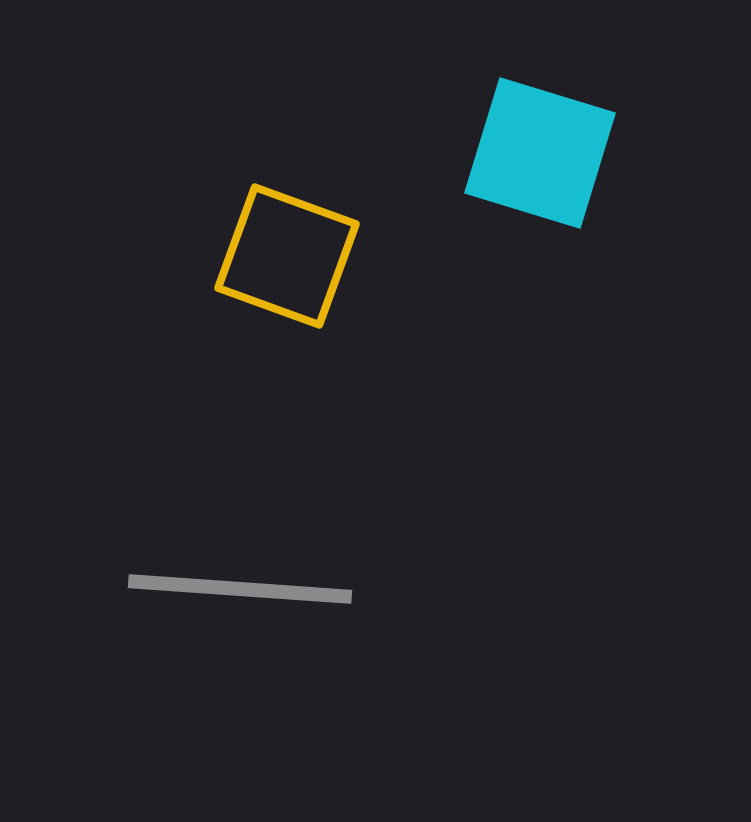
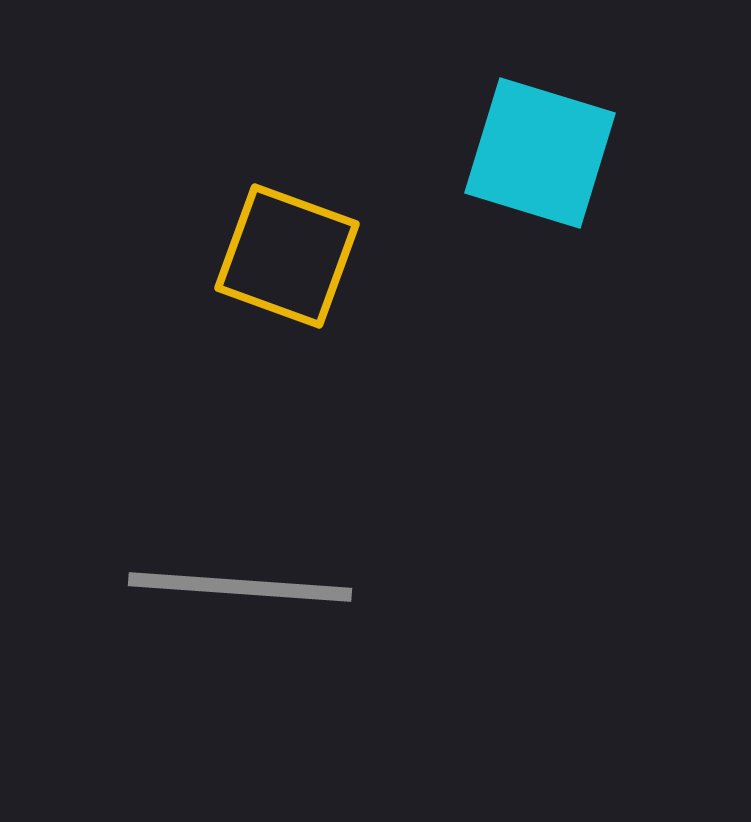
gray line: moved 2 px up
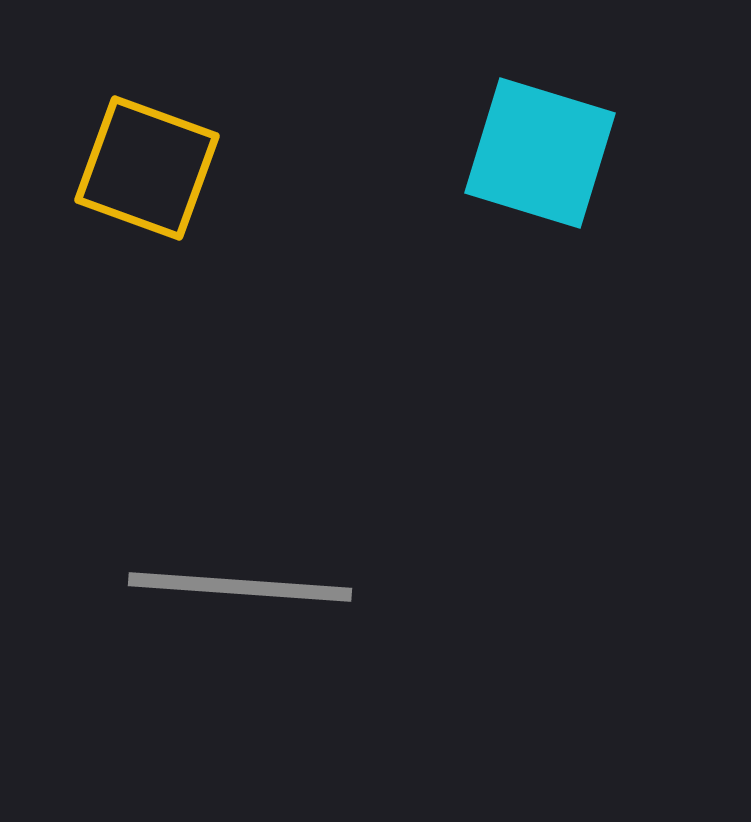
yellow square: moved 140 px left, 88 px up
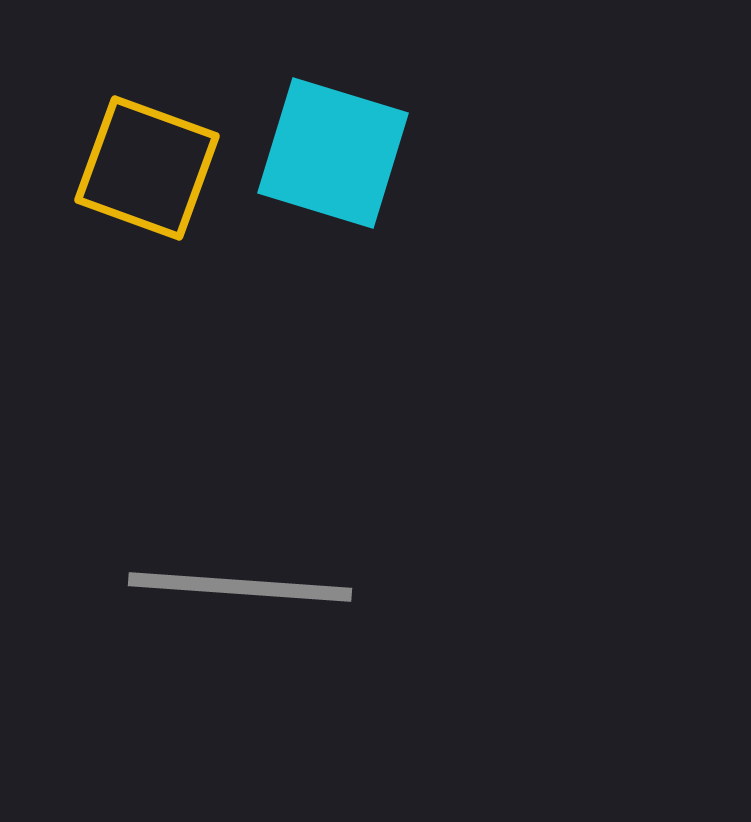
cyan square: moved 207 px left
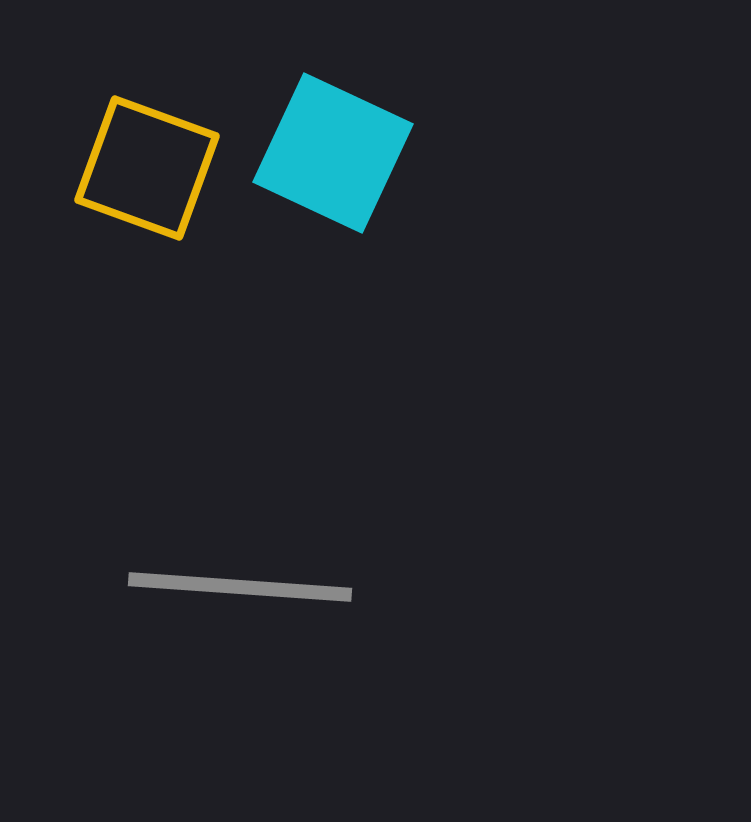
cyan square: rotated 8 degrees clockwise
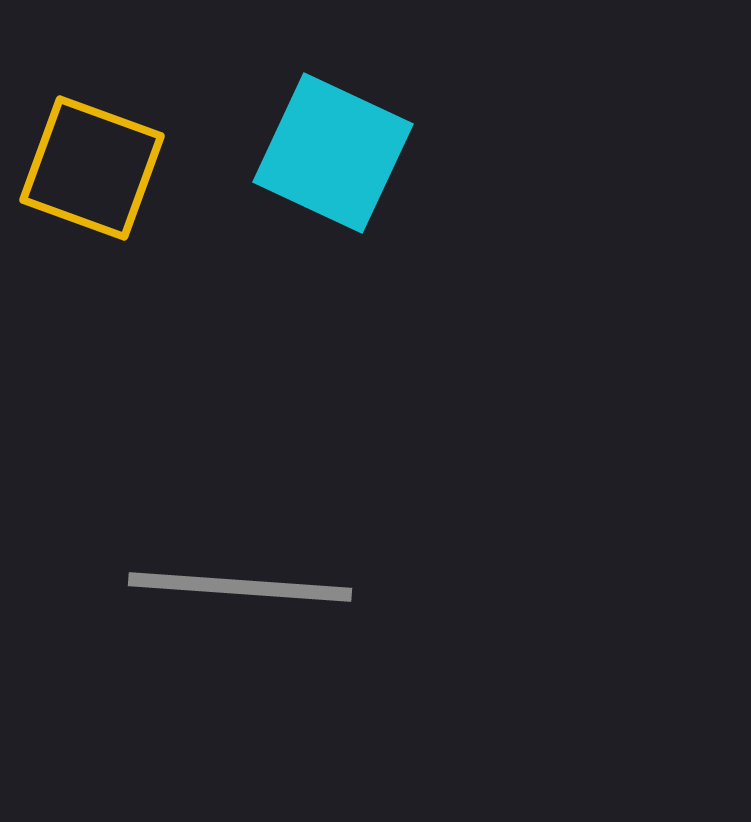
yellow square: moved 55 px left
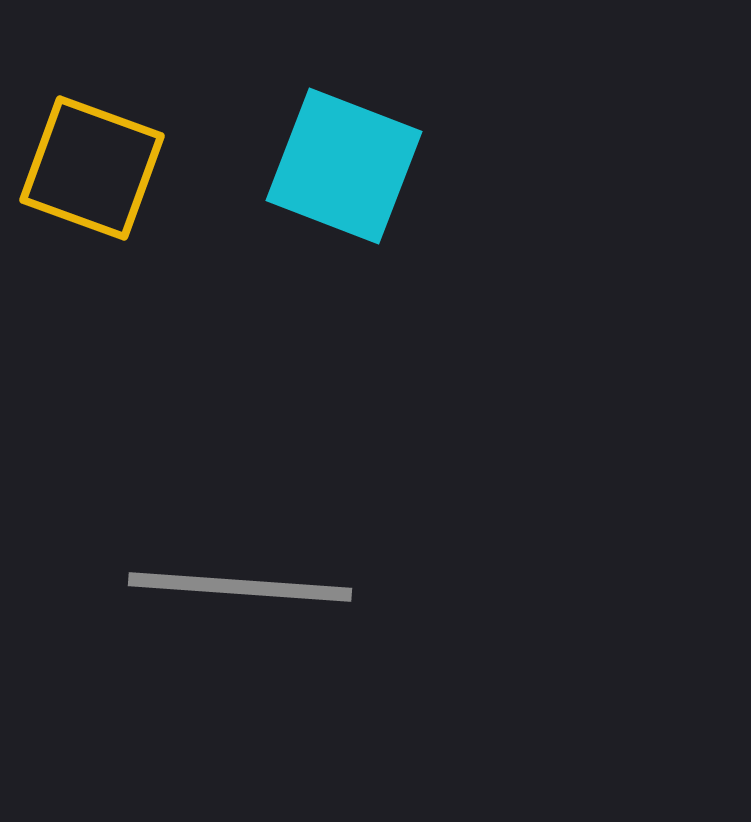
cyan square: moved 11 px right, 13 px down; rotated 4 degrees counterclockwise
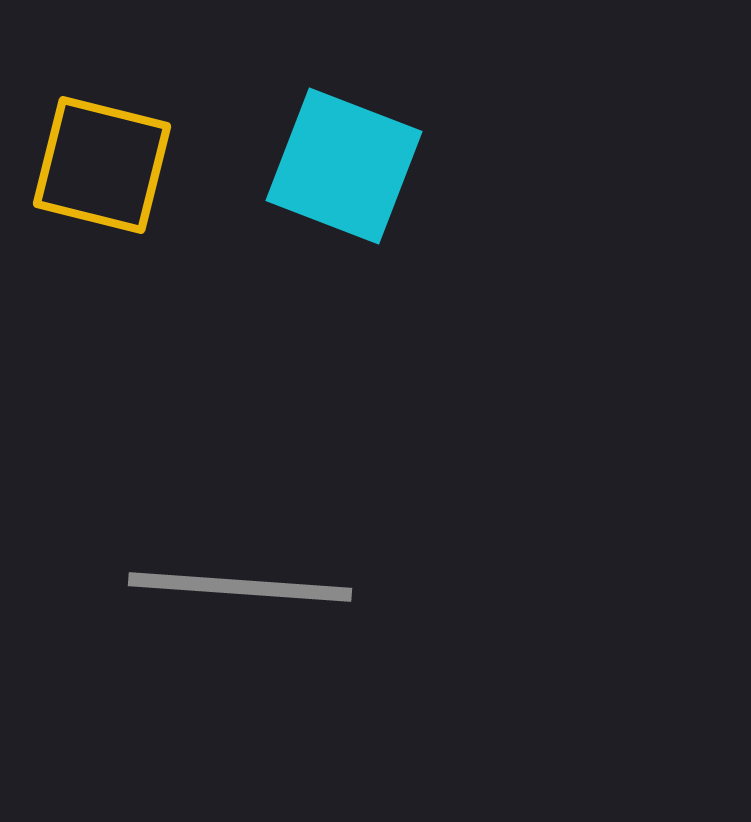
yellow square: moved 10 px right, 3 px up; rotated 6 degrees counterclockwise
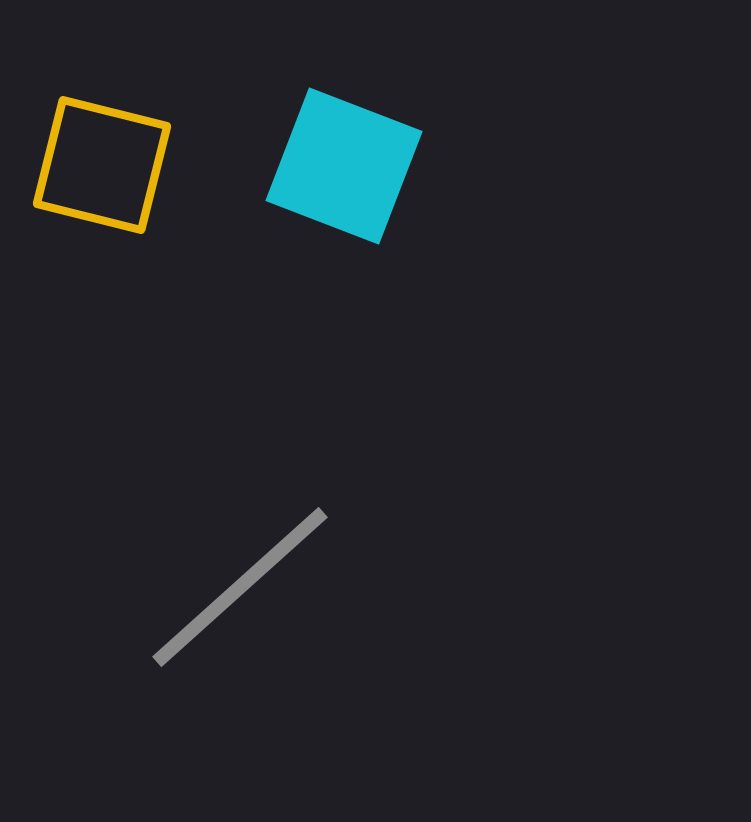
gray line: rotated 46 degrees counterclockwise
